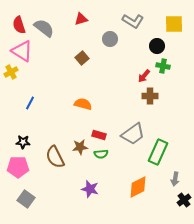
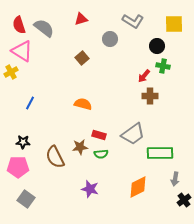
green rectangle: moved 2 px right, 1 px down; rotated 65 degrees clockwise
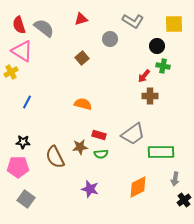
blue line: moved 3 px left, 1 px up
green rectangle: moved 1 px right, 1 px up
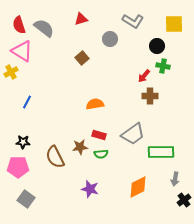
orange semicircle: moved 12 px right; rotated 24 degrees counterclockwise
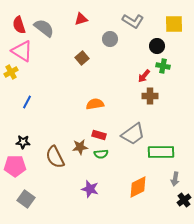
pink pentagon: moved 3 px left, 1 px up
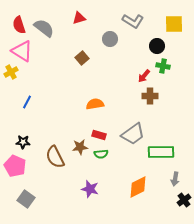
red triangle: moved 2 px left, 1 px up
pink pentagon: rotated 25 degrees clockwise
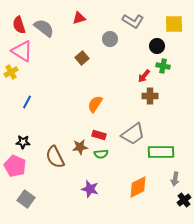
orange semicircle: rotated 48 degrees counterclockwise
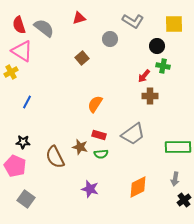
brown star: rotated 21 degrees clockwise
green rectangle: moved 17 px right, 5 px up
